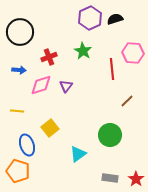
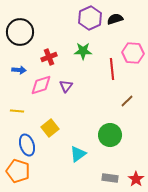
green star: rotated 30 degrees counterclockwise
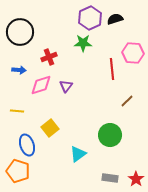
green star: moved 8 px up
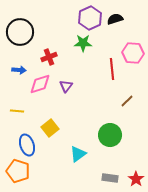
pink diamond: moved 1 px left, 1 px up
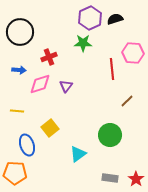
orange pentagon: moved 3 px left, 2 px down; rotated 15 degrees counterclockwise
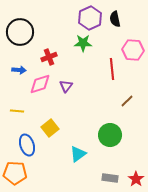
black semicircle: rotated 84 degrees counterclockwise
pink hexagon: moved 3 px up
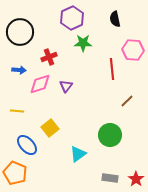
purple hexagon: moved 18 px left
blue ellipse: rotated 25 degrees counterclockwise
orange pentagon: rotated 20 degrees clockwise
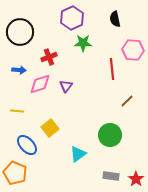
gray rectangle: moved 1 px right, 2 px up
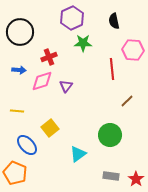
black semicircle: moved 1 px left, 2 px down
pink diamond: moved 2 px right, 3 px up
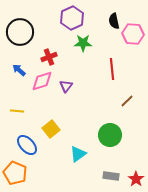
pink hexagon: moved 16 px up
blue arrow: rotated 144 degrees counterclockwise
yellow square: moved 1 px right, 1 px down
